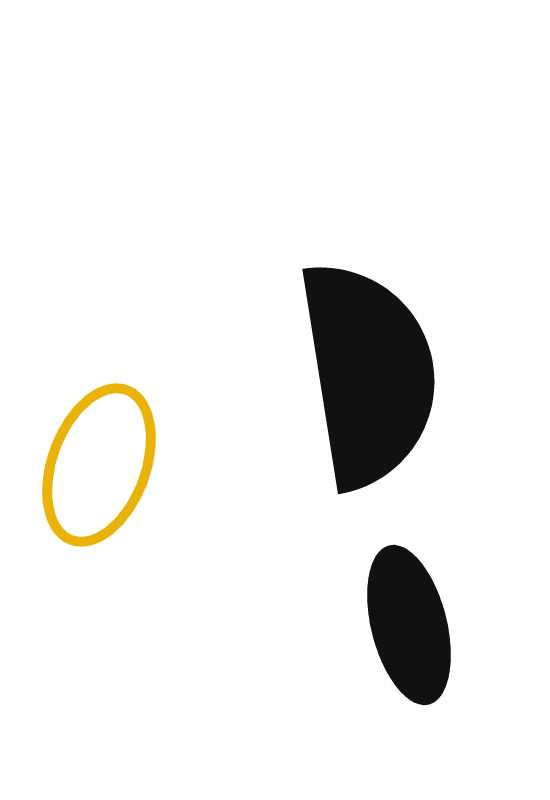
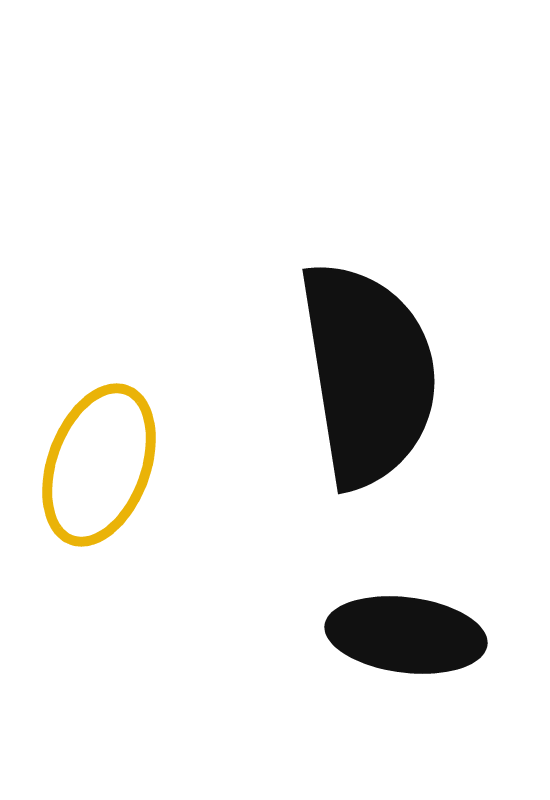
black ellipse: moved 3 px left, 10 px down; rotated 69 degrees counterclockwise
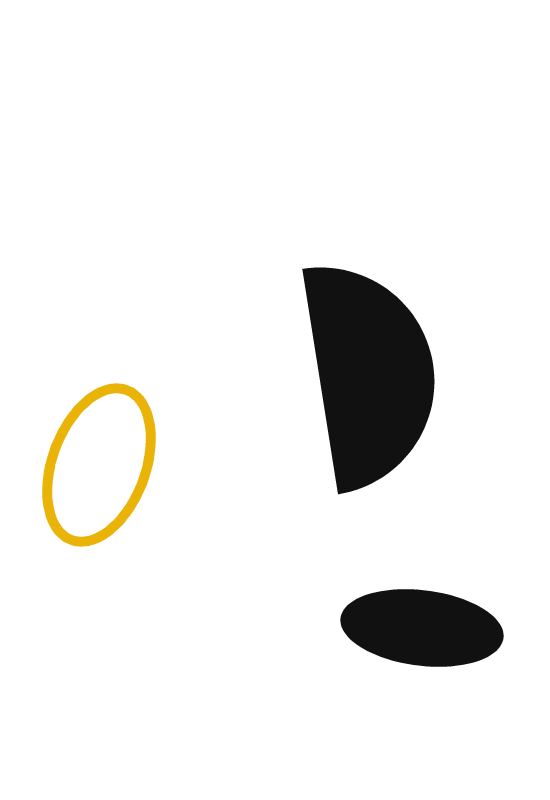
black ellipse: moved 16 px right, 7 px up
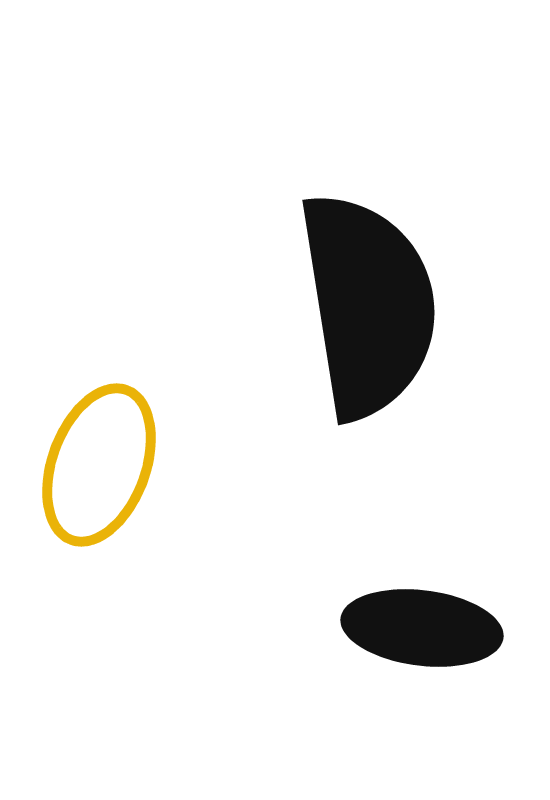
black semicircle: moved 69 px up
